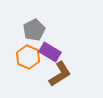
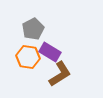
gray pentagon: moved 1 px left, 1 px up
orange hexagon: rotated 15 degrees counterclockwise
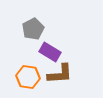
orange hexagon: moved 20 px down
brown L-shape: rotated 28 degrees clockwise
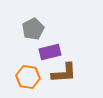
purple rectangle: rotated 45 degrees counterclockwise
brown L-shape: moved 4 px right, 1 px up
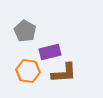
gray pentagon: moved 8 px left, 2 px down; rotated 15 degrees counterclockwise
orange hexagon: moved 6 px up
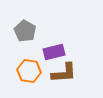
purple rectangle: moved 4 px right
orange hexagon: moved 1 px right
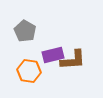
purple rectangle: moved 1 px left, 3 px down
brown L-shape: moved 9 px right, 13 px up
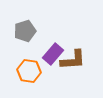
gray pentagon: rotated 25 degrees clockwise
purple rectangle: moved 1 px up; rotated 35 degrees counterclockwise
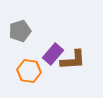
gray pentagon: moved 5 px left
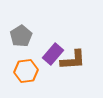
gray pentagon: moved 1 px right, 5 px down; rotated 15 degrees counterclockwise
orange hexagon: moved 3 px left; rotated 15 degrees counterclockwise
